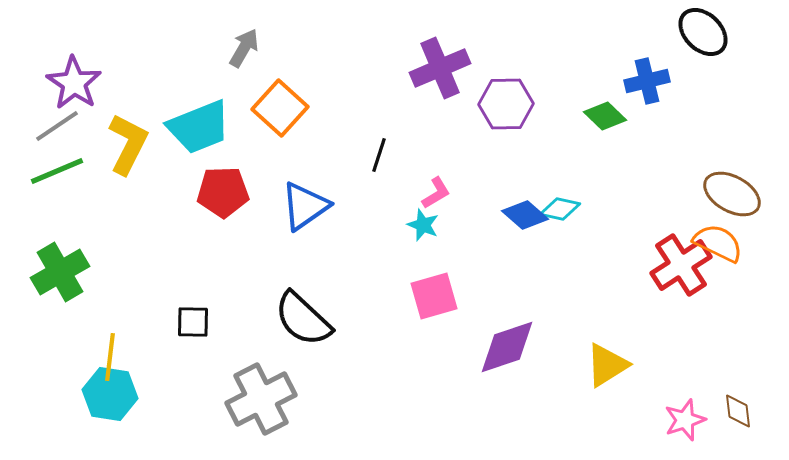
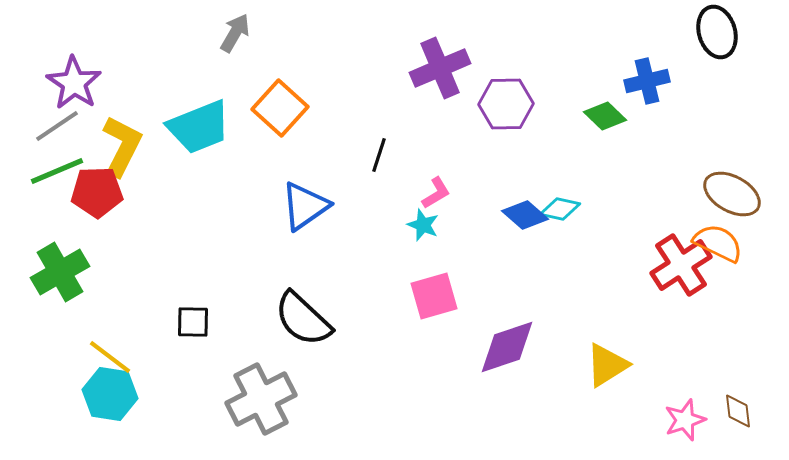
black ellipse: moved 14 px right; rotated 30 degrees clockwise
gray arrow: moved 9 px left, 15 px up
yellow L-shape: moved 6 px left, 2 px down
red pentagon: moved 126 px left
yellow line: rotated 60 degrees counterclockwise
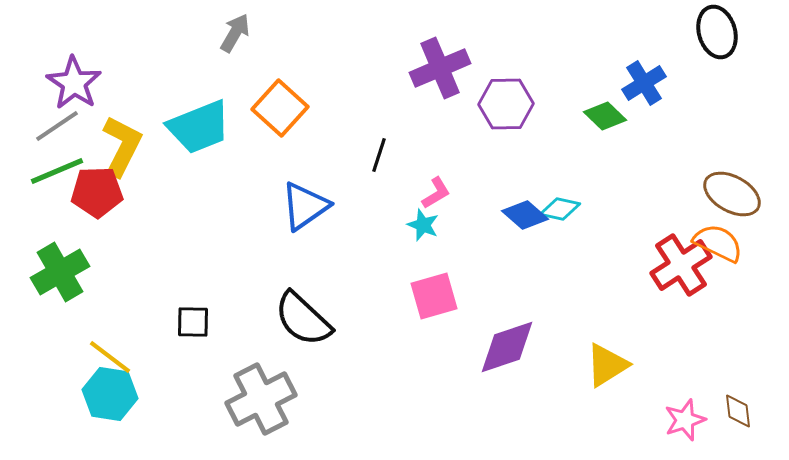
blue cross: moved 3 px left, 2 px down; rotated 18 degrees counterclockwise
